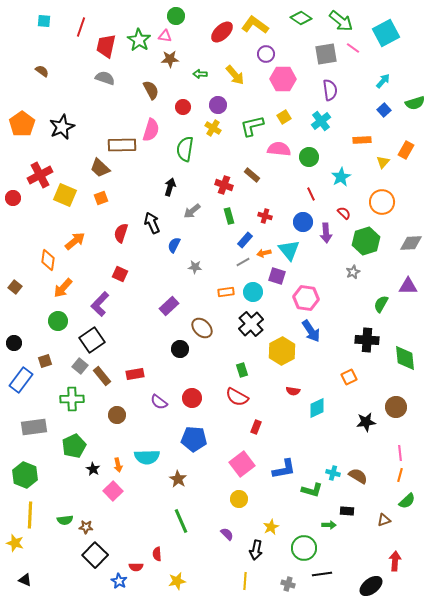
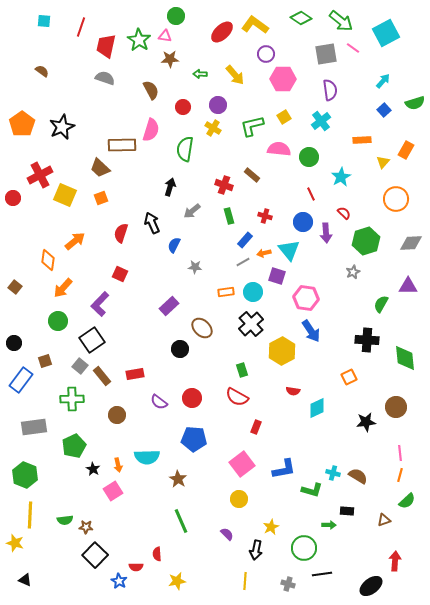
orange circle at (382, 202): moved 14 px right, 3 px up
pink square at (113, 491): rotated 12 degrees clockwise
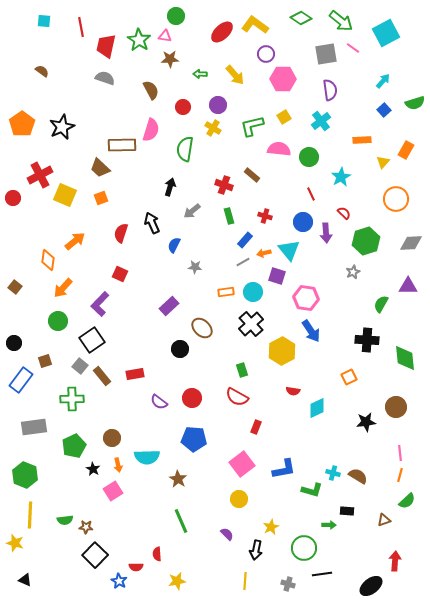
red line at (81, 27): rotated 30 degrees counterclockwise
brown circle at (117, 415): moved 5 px left, 23 px down
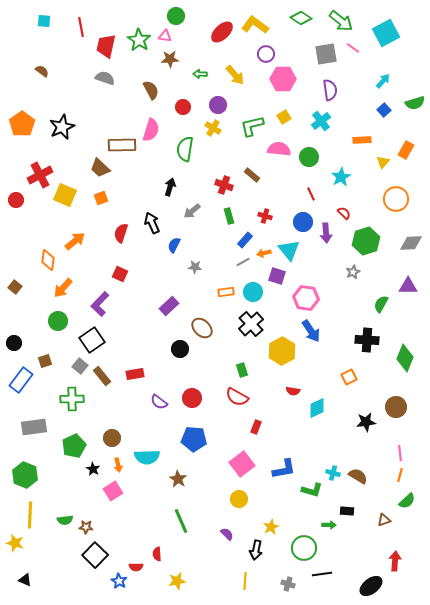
red circle at (13, 198): moved 3 px right, 2 px down
green diamond at (405, 358): rotated 28 degrees clockwise
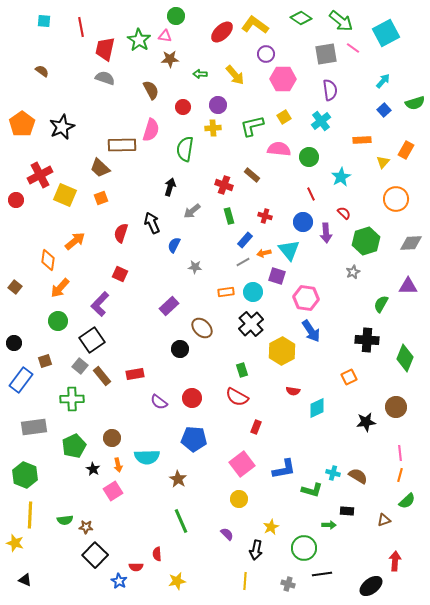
red trapezoid at (106, 46): moved 1 px left, 3 px down
yellow cross at (213, 128): rotated 35 degrees counterclockwise
orange arrow at (63, 288): moved 3 px left
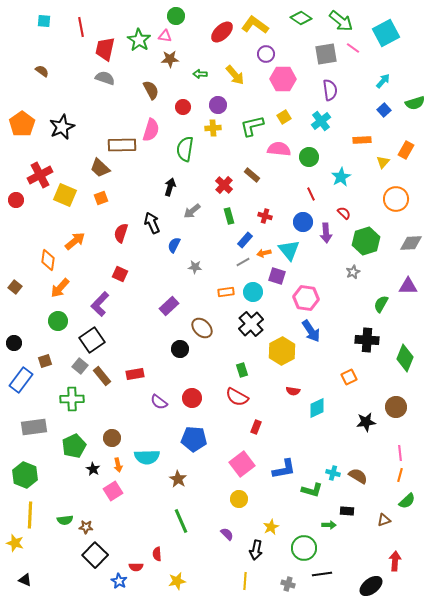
red cross at (224, 185): rotated 24 degrees clockwise
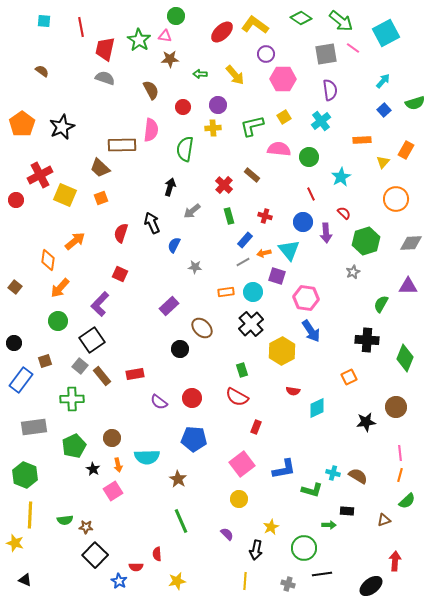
pink semicircle at (151, 130): rotated 10 degrees counterclockwise
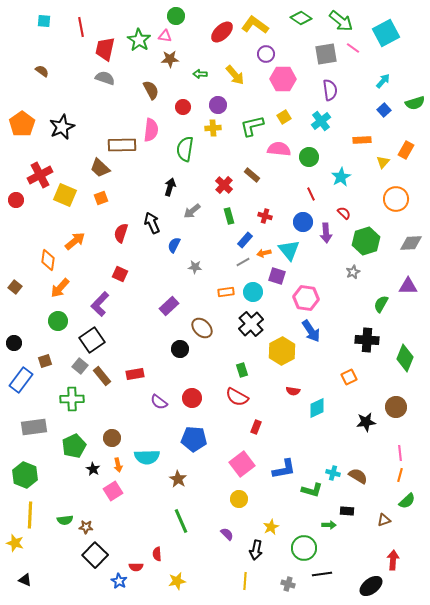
red arrow at (395, 561): moved 2 px left, 1 px up
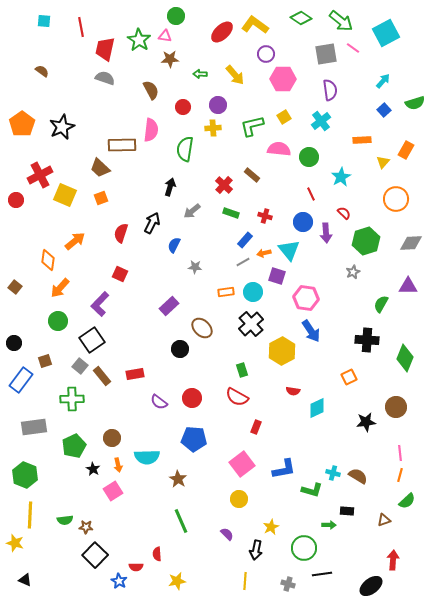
green rectangle at (229, 216): moved 2 px right, 3 px up; rotated 56 degrees counterclockwise
black arrow at (152, 223): rotated 50 degrees clockwise
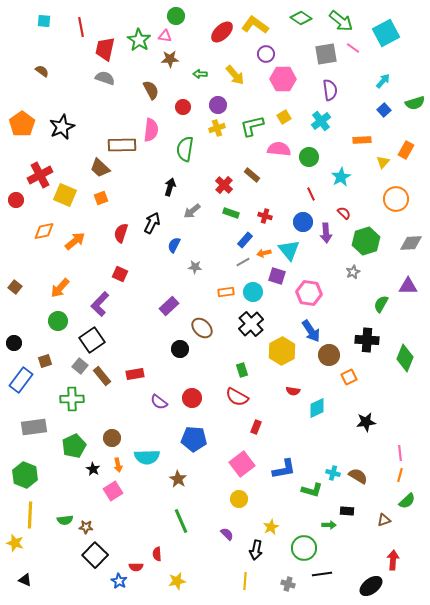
yellow cross at (213, 128): moved 4 px right; rotated 14 degrees counterclockwise
orange diamond at (48, 260): moved 4 px left, 29 px up; rotated 70 degrees clockwise
pink hexagon at (306, 298): moved 3 px right, 5 px up
brown circle at (396, 407): moved 67 px left, 52 px up
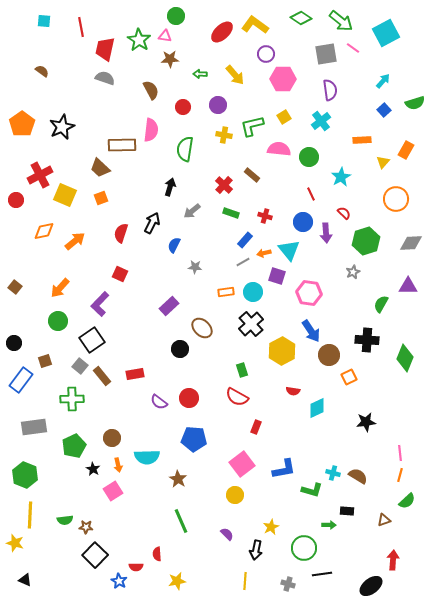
yellow cross at (217, 128): moved 7 px right, 7 px down; rotated 28 degrees clockwise
red circle at (192, 398): moved 3 px left
yellow circle at (239, 499): moved 4 px left, 4 px up
